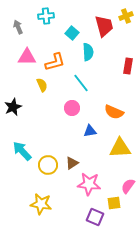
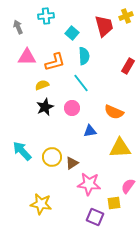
cyan semicircle: moved 4 px left, 4 px down
red rectangle: rotated 21 degrees clockwise
yellow semicircle: rotated 88 degrees counterclockwise
black star: moved 32 px right
yellow circle: moved 4 px right, 8 px up
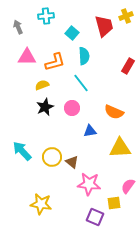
brown triangle: moved 1 px up; rotated 48 degrees counterclockwise
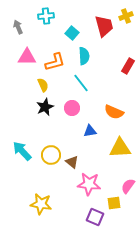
yellow semicircle: moved 1 px right; rotated 88 degrees clockwise
yellow circle: moved 1 px left, 2 px up
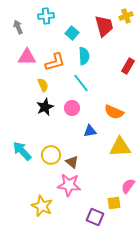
yellow triangle: moved 1 px up
pink star: moved 20 px left, 1 px down
yellow star: moved 1 px right, 2 px down; rotated 15 degrees clockwise
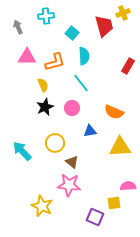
yellow cross: moved 3 px left, 3 px up
yellow circle: moved 4 px right, 12 px up
pink semicircle: rotated 49 degrees clockwise
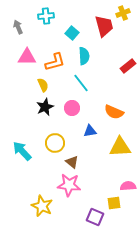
red rectangle: rotated 21 degrees clockwise
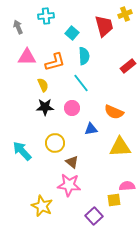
yellow cross: moved 2 px right, 1 px down
black star: rotated 24 degrees clockwise
blue triangle: moved 1 px right, 2 px up
pink semicircle: moved 1 px left
yellow square: moved 3 px up
purple square: moved 1 px left, 1 px up; rotated 24 degrees clockwise
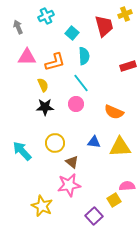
cyan cross: rotated 21 degrees counterclockwise
red rectangle: rotated 21 degrees clockwise
pink circle: moved 4 px right, 4 px up
blue triangle: moved 3 px right, 13 px down; rotated 16 degrees clockwise
pink star: rotated 15 degrees counterclockwise
yellow square: rotated 24 degrees counterclockwise
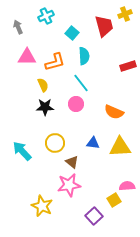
blue triangle: moved 1 px left, 1 px down
